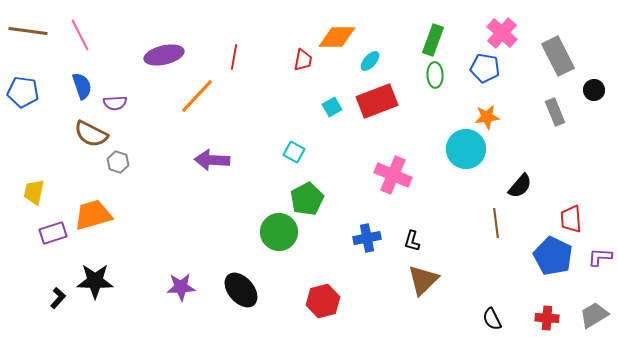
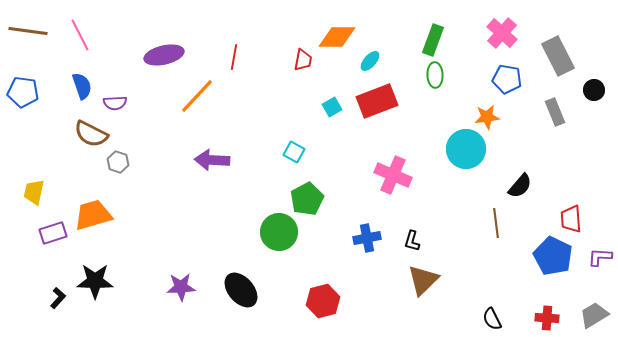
blue pentagon at (485, 68): moved 22 px right, 11 px down
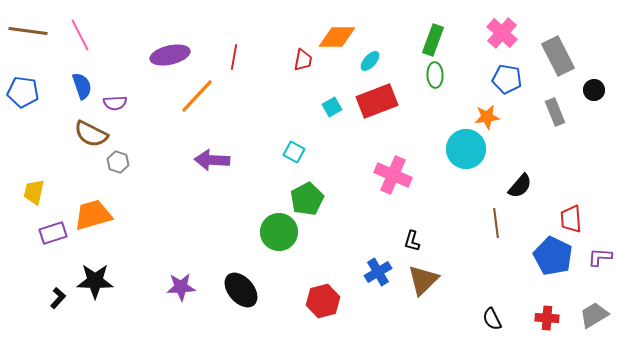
purple ellipse at (164, 55): moved 6 px right
blue cross at (367, 238): moved 11 px right, 34 px down; rotated 20 degrees counterclockwise
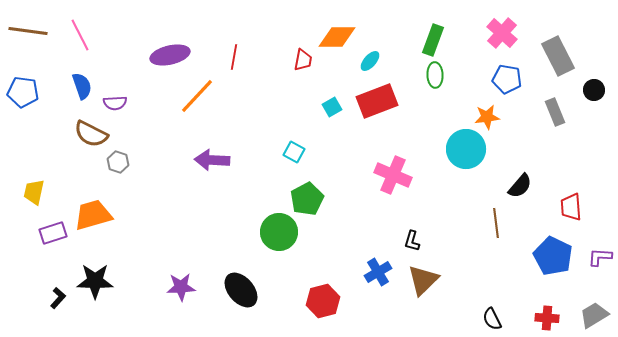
red trapezoid at (571, 219): moved 12 px up
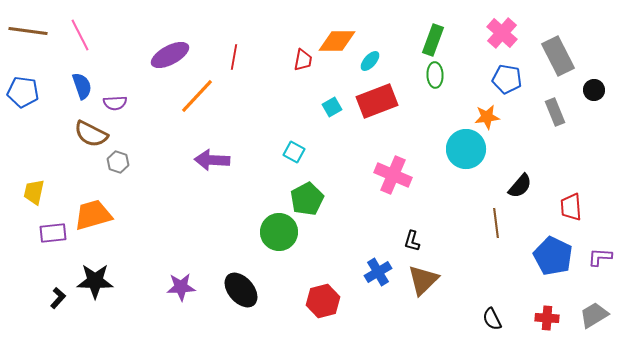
orange diamond at (337, 37): moved 4 px down
purple ellipse at (170, 55): rotated 15 degrees counterclockwise
purple rectangle at (53, 233): rotated 12 degrees clockwise
